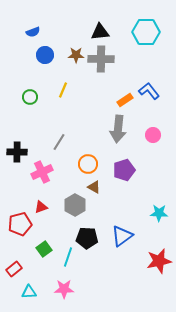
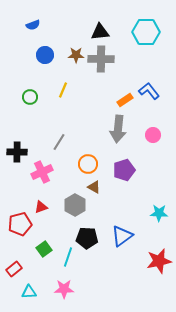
blue semicircle: moved 7 px up
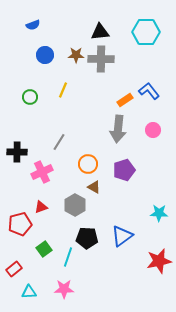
pink circle: moved 5 px up
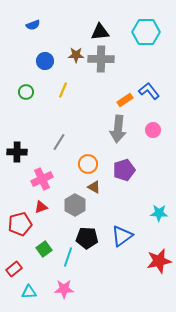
blue circle: moved 6 px down
green circle: moved 4 px left, 5 px up
pink cross: moved 7 px down
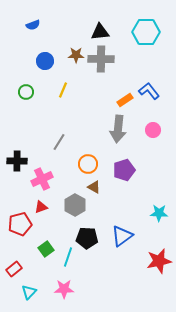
black cross: moved 9 px down
green square: moved 2 px right
cyan triangle: rotated 42 degrees counterclockwise
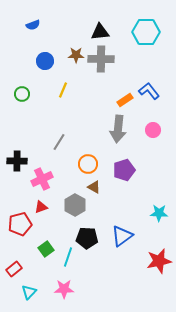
green circle: moved 4 px left, 2 px down
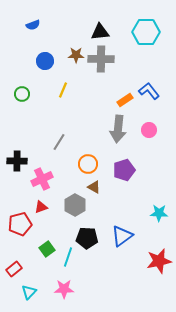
pink circle: moved 4 px left
green square: moved 1 px right
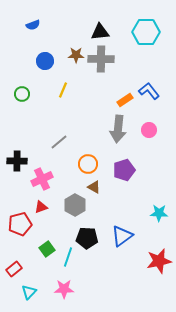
gray line: rotated 18 degrees clockwise
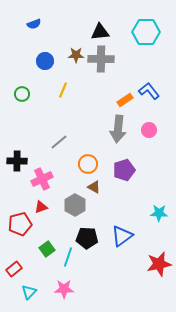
blue semicircle: moved 1 px right, 1 px up
red star: moved 3 px down
